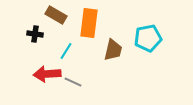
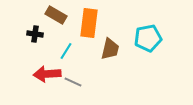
brown trapezoid: moved 3 px left, 1 px up
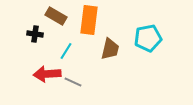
brown rectangle: moved 1 px down
orange rectangle: moved 3 px up
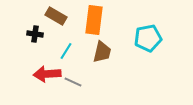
orange rectangle: moved 5 px right
brown trapezoid: moved 8 px left, 3 px down
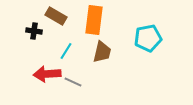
black cross: moved 1 px left, 3 px up
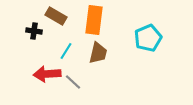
cyan pentagon: rotated 12 degrees counterclockwise
brown trapezoid: moved 4 px left, 1 px down
gray line: rotated 18 degrees clockwise
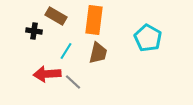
cyan pentagon: rotated 20 degrees counterclockwise
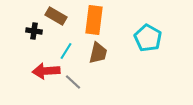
red arrow: moved 1 px left, 3 px up
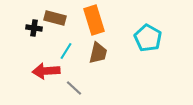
brown rectangle: moved 1 px left, 2 px down; rotated 15 degrees counterclockwise
orange rectangle: rotated 24 degrees counterclockwise
black cross: moved 3 px up
gray line: moved 1 px right, 6 px down
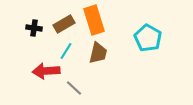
brown rectangle: moved 9 px right, 6 px down; rotated 45 degrees counterclockwise
